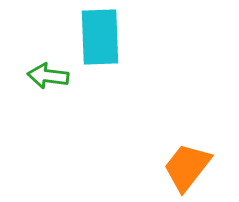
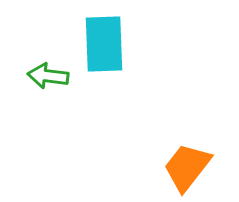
cyan rectangle: moved 4 px right, 7 px down
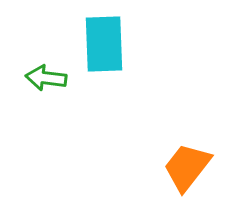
green arrow: moved 2 px left, 2 px down
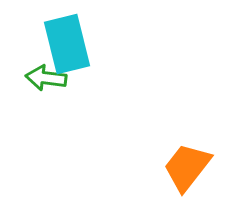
cyan rectangle: moved 37 px left; rotated 12 degrees counterclockwise
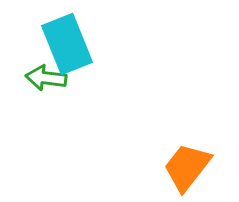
cyan rectangle: rotated 8 degrees counterclockwise
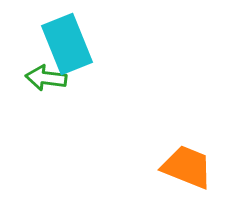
orange trapezoid: rotated 74 degrees clockwise
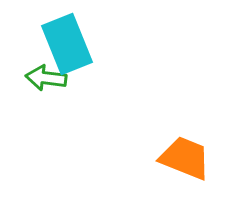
orange trapezoid: moved 2 px left, 9 px up
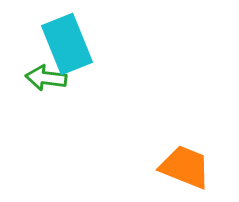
orange trapezoid: moved 9 px down
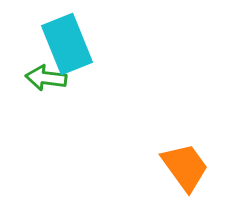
orange trapezoid: rotated 32 degrees clockwise
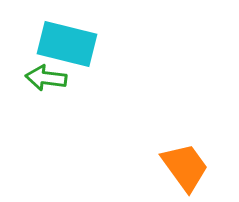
cyan rectangle: rotated 54 degrees counterclockwise
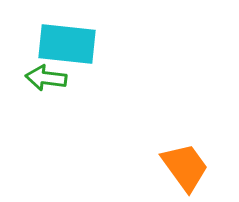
cyan rectangle: rotated 8 degrees counterclockwise
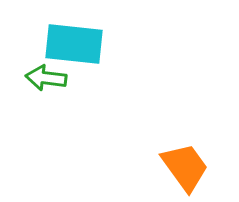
cyan rectangle: moved 7 px right
